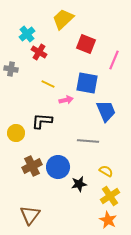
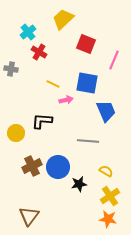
cyan cross: moved 1 px right, 2 px up
yellow line: moved 5 px right
brown triangle: moved 1 px left, 1 px down
orange star: moved 1 px up; rotated 18 degrees counterclockwise
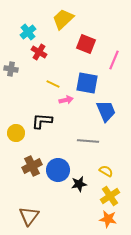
blue circle: moved 3 px down
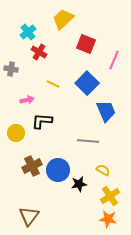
blue square: rotated 35 degrees clockwise
pink arrow: moved 39 px left
yellow semicircle: moved 3 px left, 1 px up
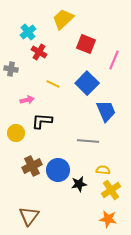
yellow semicircle: rotated 24 degrees counterclockwise
yellow cross: moved 1 px right, 6 px up
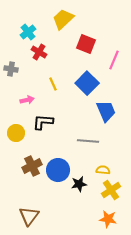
yellow line: rotated 40 degrees clockwise
black L-shape: moved 1 px right, 1 px down
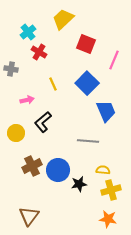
black L-shape: rotated 45 degrees counterclockwise
yellow cross: rotated 18 degrees clockwise
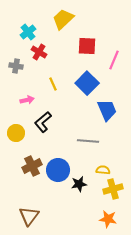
red square: moved 1 px right, 2 px down; rotated 18 degrees counterclockwise
gray cross: moved 5 px right, 3 px up
blue trapezoid: moved 1 px right, 1 px up
yellow cross: moved 2 px right, 1 px up
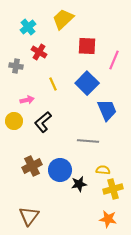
cyan cross: moved 5 px up
yellow circle: moved 2 px left, 12 px up
blue circle: moved 2 px right
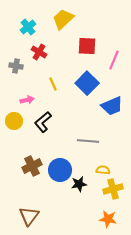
blue trapezoid: moved 5 px right, 4 px up; rotated 90 degrees clockwise
